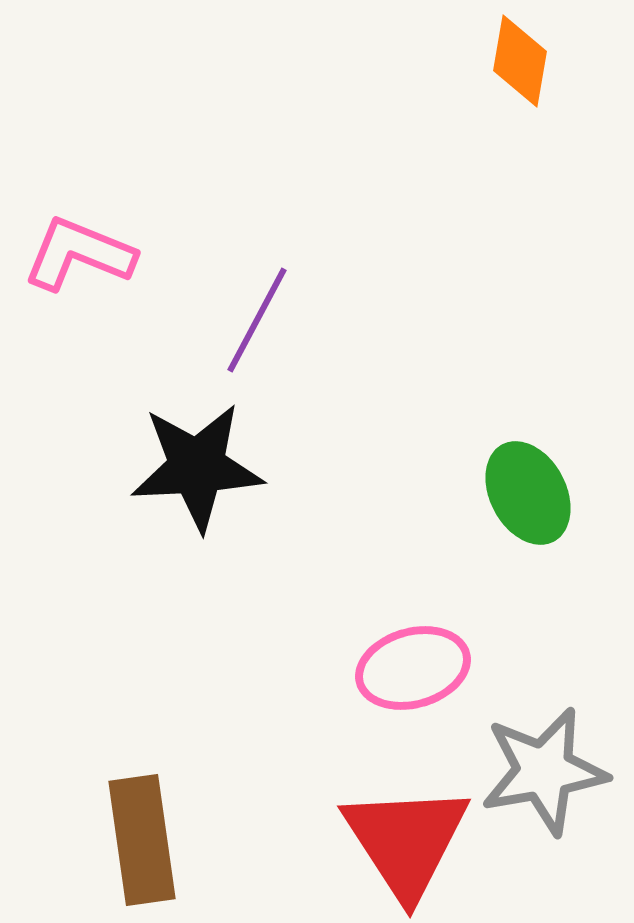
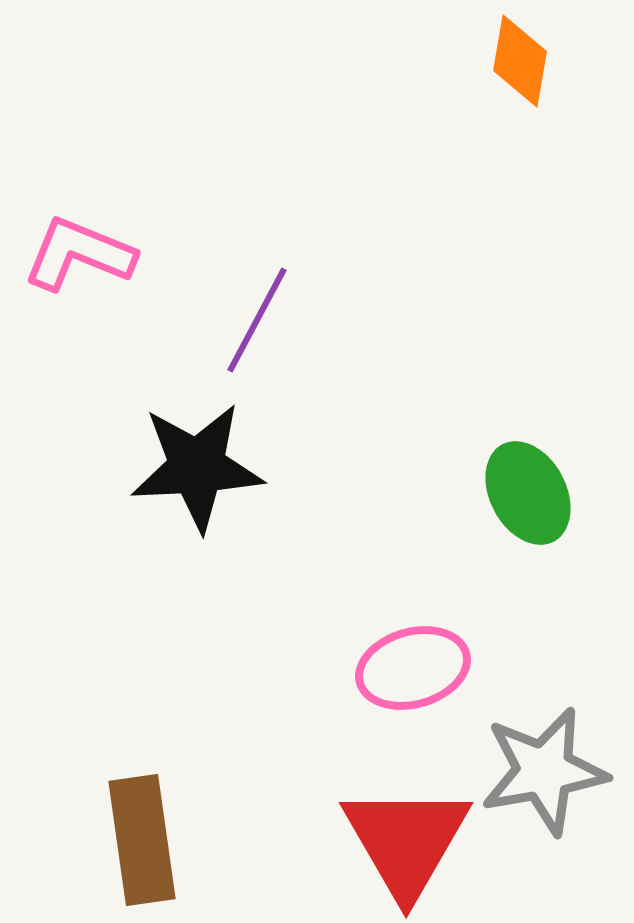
red triangle: rotated 3 degrees clockwise
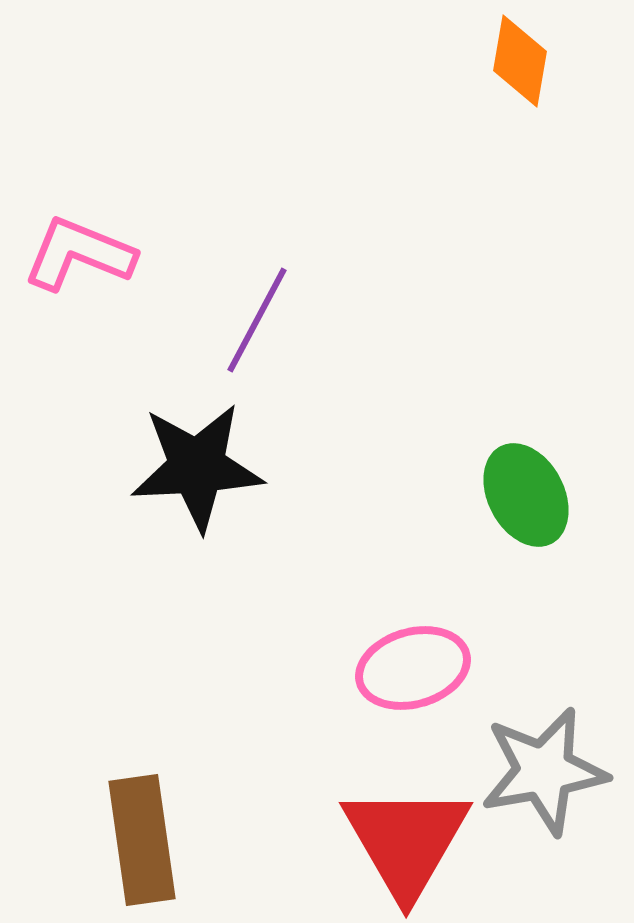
green ellipse: moved 2 px left, 2 px down
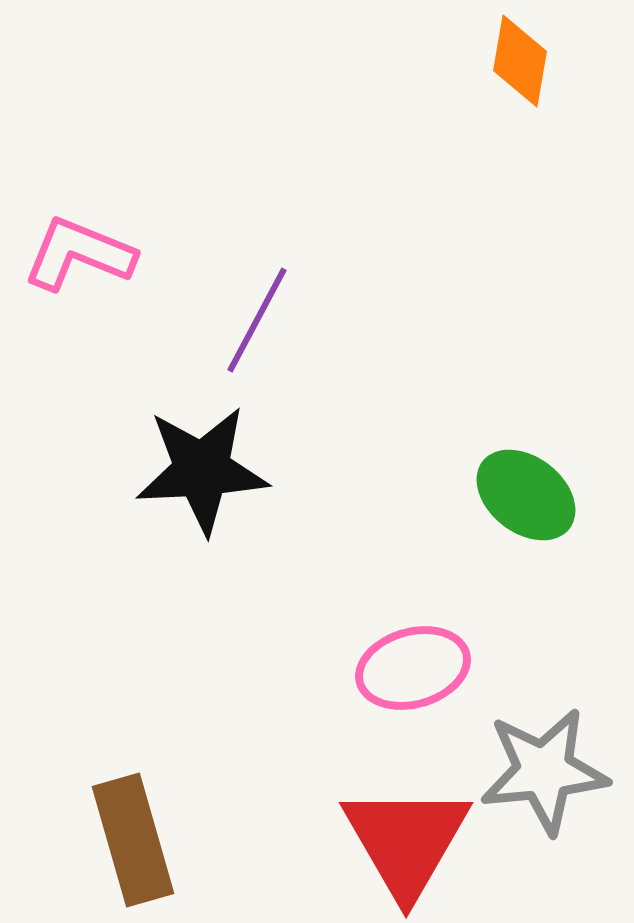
black star: moved 5 px right, 3 px down
green ellipse: rotated 24 degrees counterclockwise
gray star: rotated 4 degrees clockwise
brown rectangle: moved 9 px left; rotated 8 degrees counterclockwise
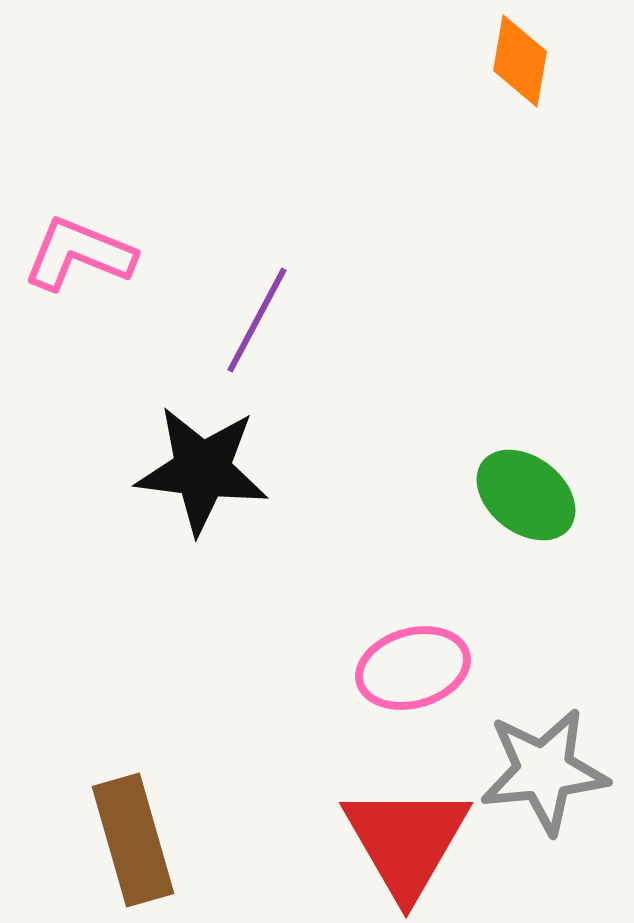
black star: rotated 10 degrees clockwise
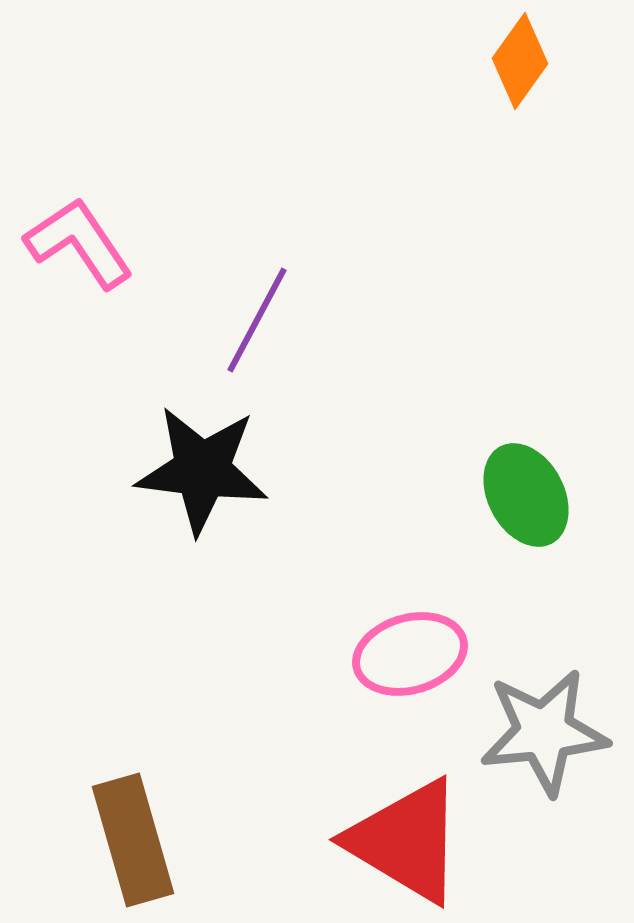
orange diamond: rotated 26 degrees clockwise
pink L-shape: moved 11 px up; rotated 34 degrees clockwise
green ellipse: rotated 24 degrees clockwise
pink ellipse: moved 3 px left, 14 px up
gray star: moved 39 px up
red triangle: rotated 29 degrees counterclockwise
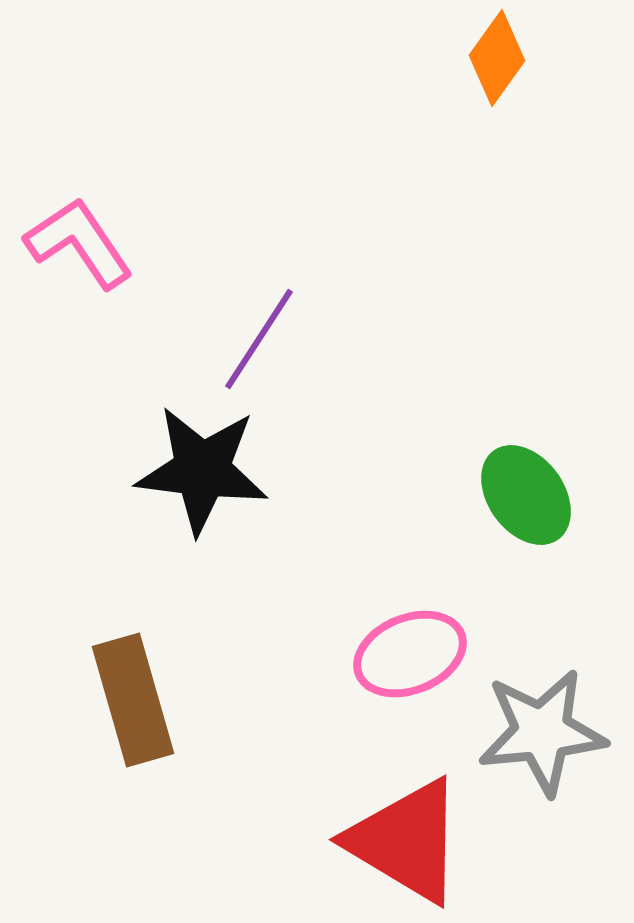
orange diamond: moved 23 px left, 3 px up
purple line: moved 2 px right, 19 px down; rotated 5 degrees clockwise
green ellipse: rotated 8 degrees counterclockwise
pink ellipse: rotated 6 degrees counterclockwise
gray star: moved 2 px left
brown rectangle: moved 140 px up
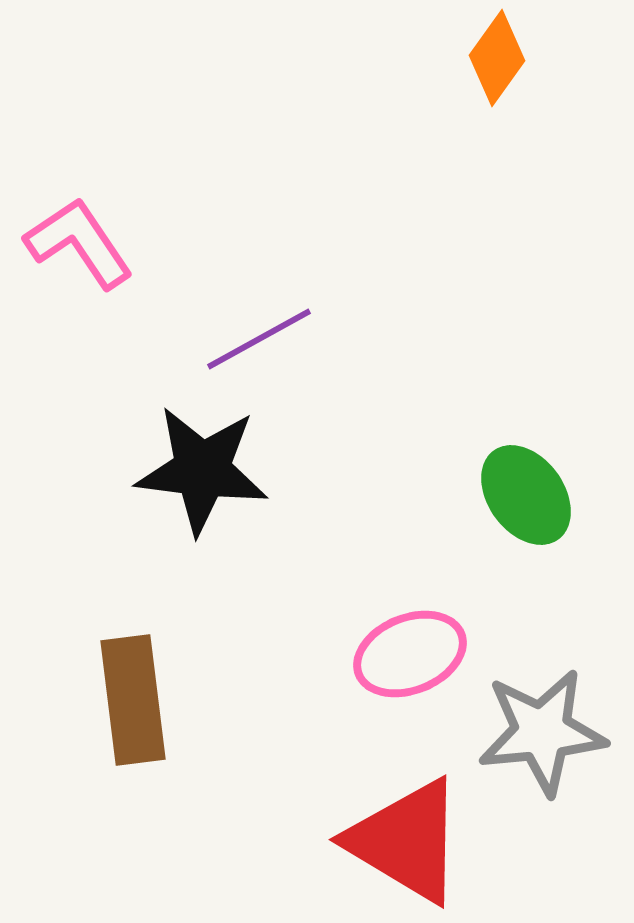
purple line: rotated 28 degrees clockwise
brown rectangle: rotated 9 degrees clockwise
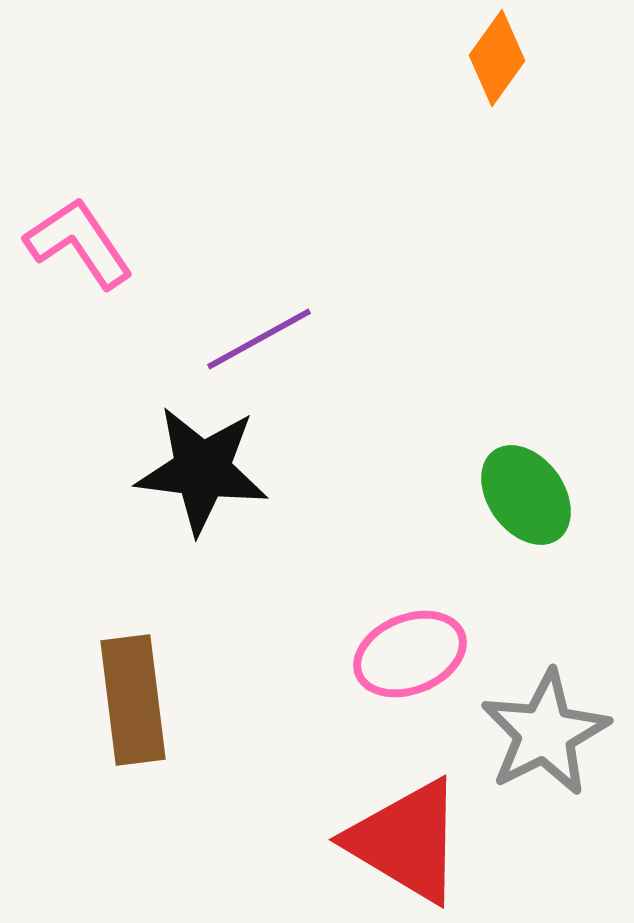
gray star: moved 3 px right, 1 px down; rotated 21 degrees counterclockwise
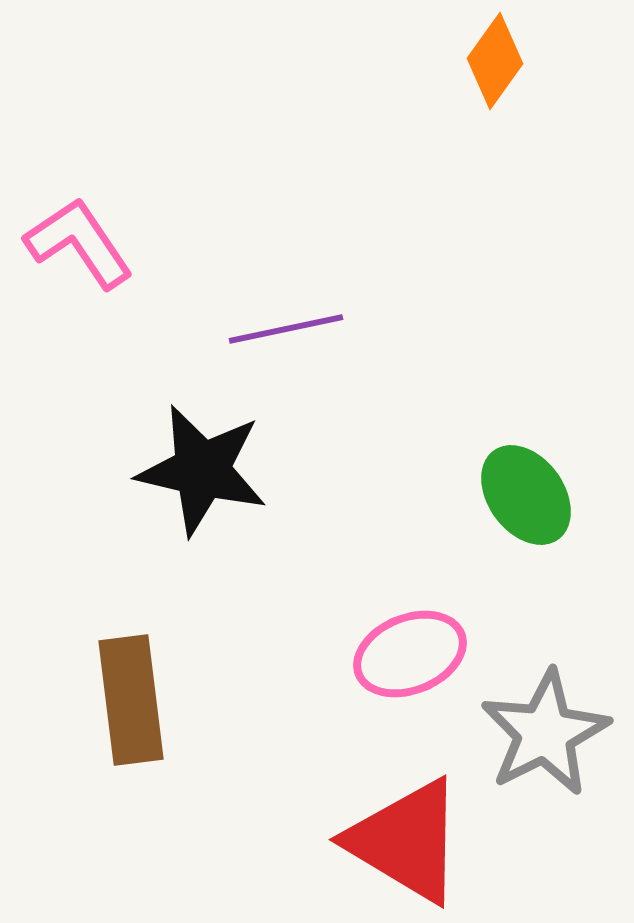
orange diamond: moved 2 px left, 3 px down
purple line: moved 27 px right, 10 px up; rotated 17 degrees clockwise
black star: rotated 6 degrees clockwise
brown rectangle: moved 2 px left
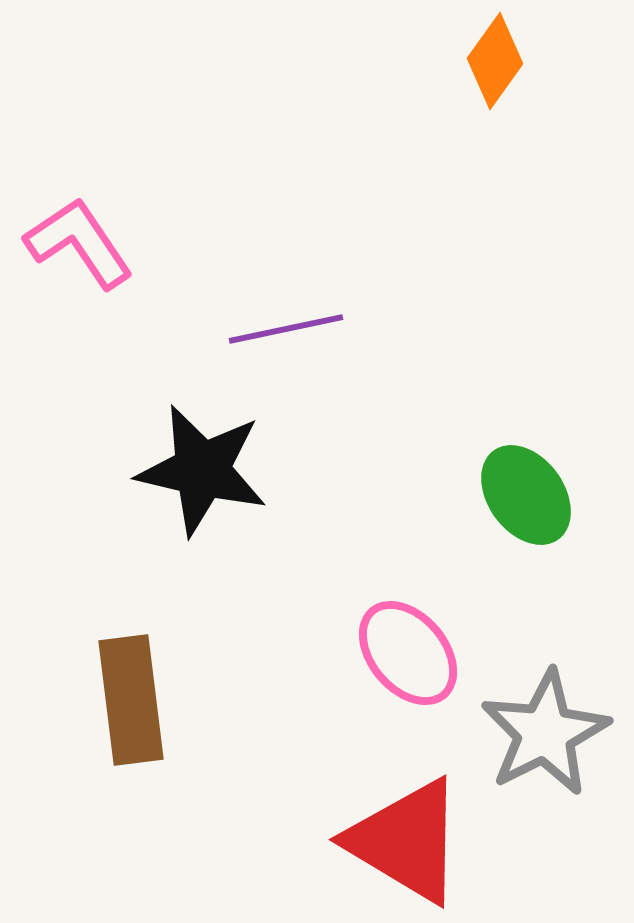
pink ellipse: moved 2 px left, 1 px up; rotated 72 degrees clockwise
